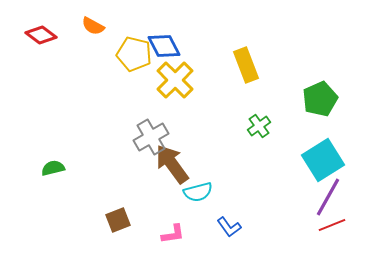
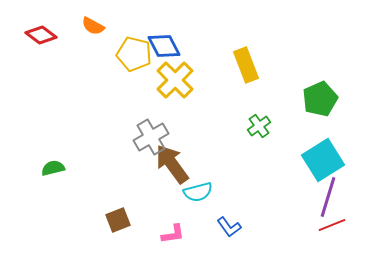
purple line: rotated 12 degrees counterclockwise
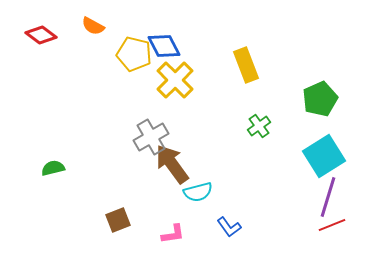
cyan square: moved 1 px right, 4 px up
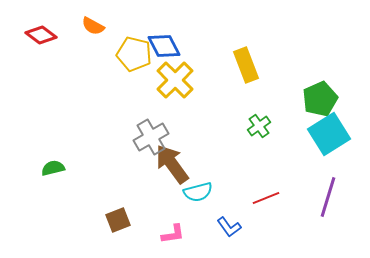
cyan square: moved 5 px right, 22 px up
red line: moved 66 px left, 27 px up
